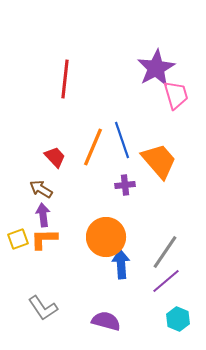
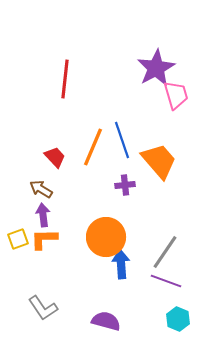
purple line: rotated 60 degrees clockwise
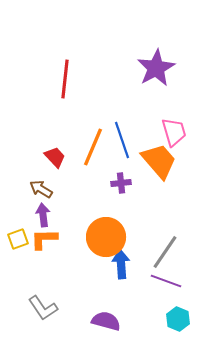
pink trapezoid: moved 2 px left, 37 px down
purple cross: moved 4 px left, 2 px up
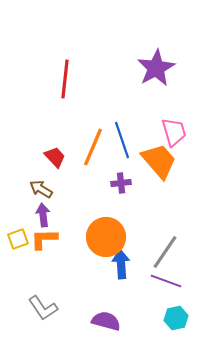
cyan hexagon: moved 2 px left, 1 px up; rotated 25 degrees clockwise
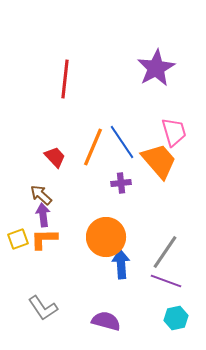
blue line: moved 2 px down; rotated 15 degrees counterclockwise
brown arrow: moved 6 px down; rotated 10 degrees clockwise
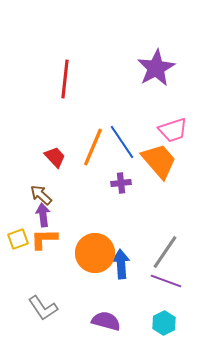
pink trapezoid: moved 1 px left, 2 px up; rotated 88 degrees clockwise
orange circle: moved 11 px left, 16 px down
cyan hexagon: moved 12 px left, 5 px down; rotated 15 degrees counterclockwise
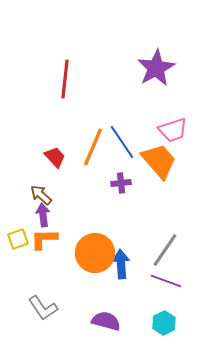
gray line: moved 2 px up
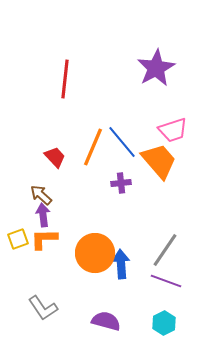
blue line: rotated 6 degrees counterclockwise
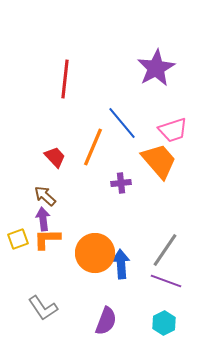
blue line: moved 19 px up
brown arrow: moved 4 px right, 1 px down
purple arrow: moved 4 px down
orange L-shape: moved 3 px right
purple semicircle: rotated 96 degrees clockwise
